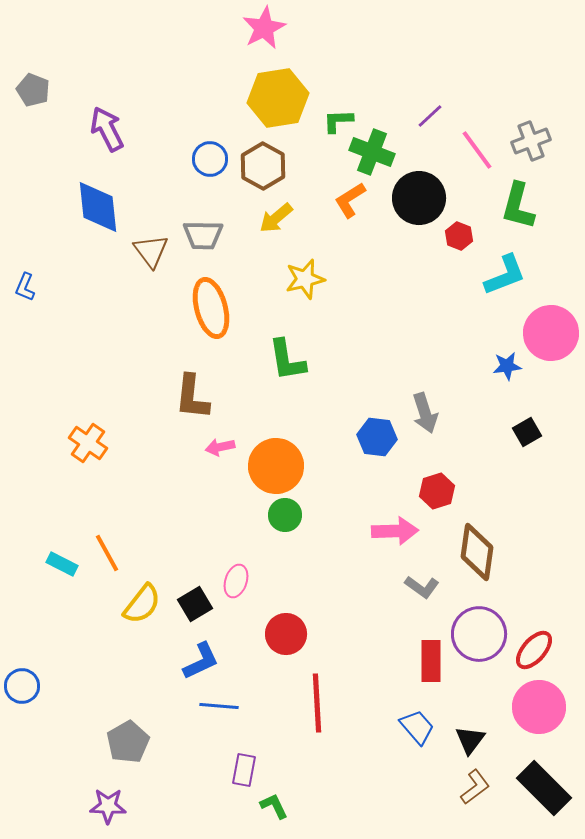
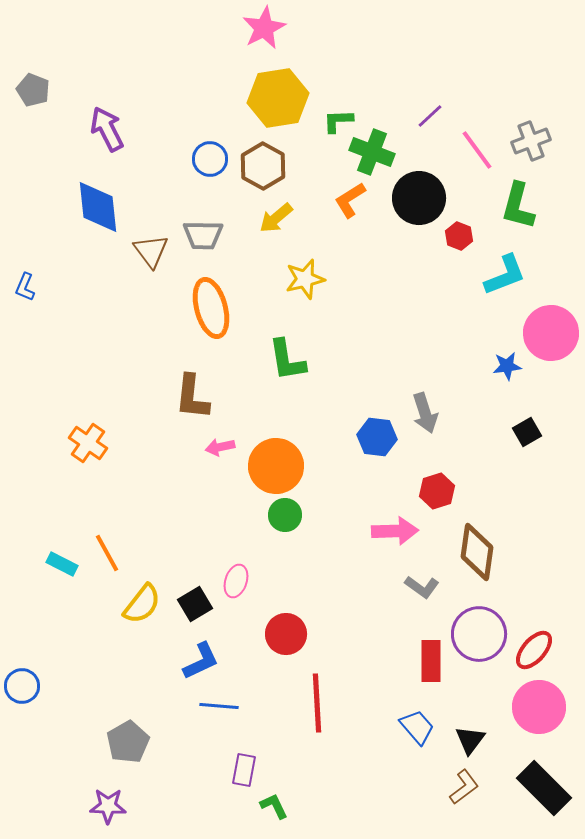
brown L-shape at (475, 787): moved 11 px left
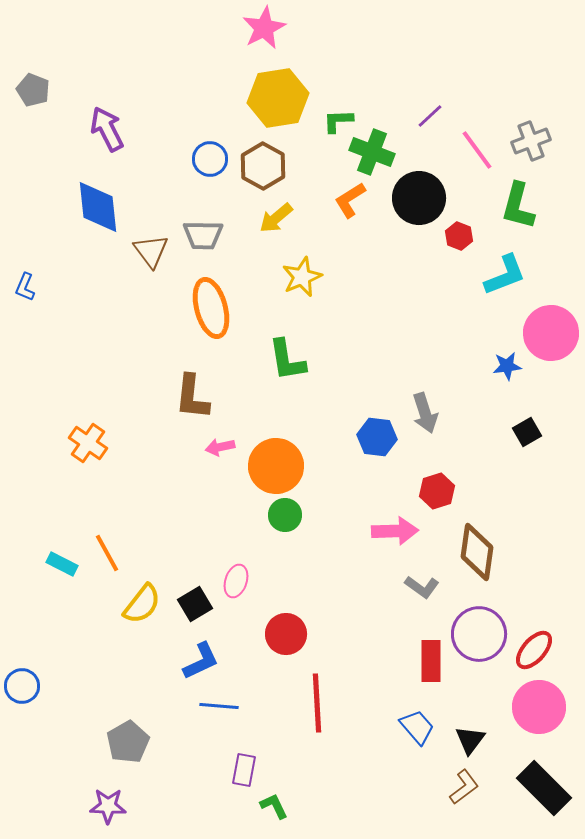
yellow star at (305, 279): moved 3 px left, 2 px up; rotated 9 degrees counterclockwise
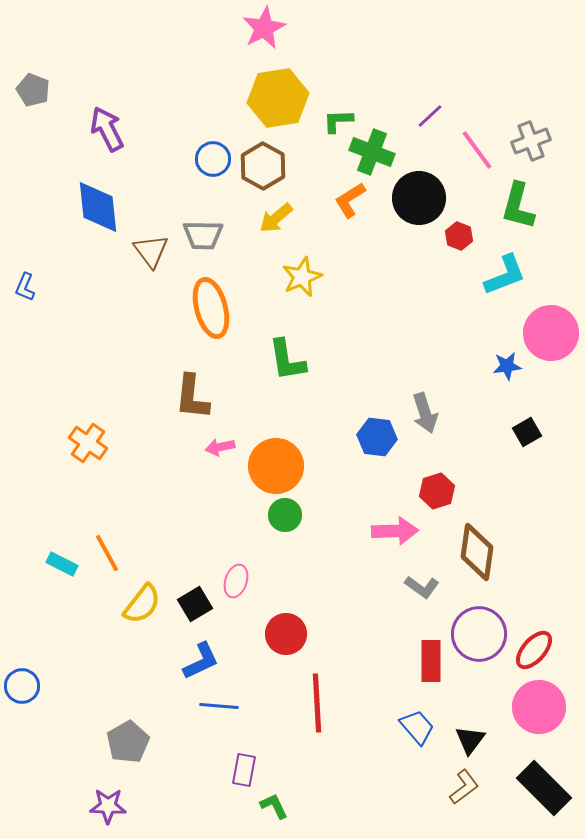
blue circle at (210, 159): moved 3 px right
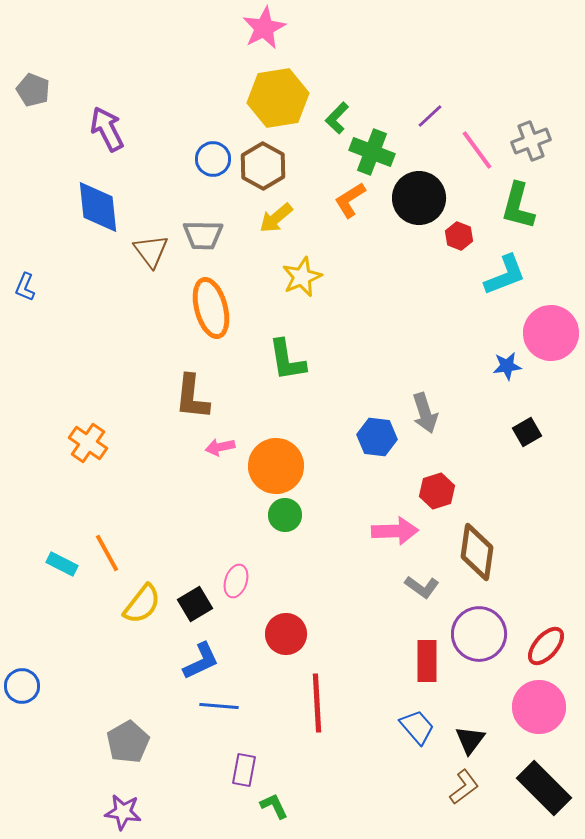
green L-shape at (338, 121): moved 1 px left, 3 px up; rotated 44 degrees counterclockwise
red ellipse at (534, 650): moved 12 px right, 4 px up
red rectangle at (431, 661): moved 4 px left
purple star at (108, 806): moved 15 px right, 6 px down; rotated 6 degrees clockwise
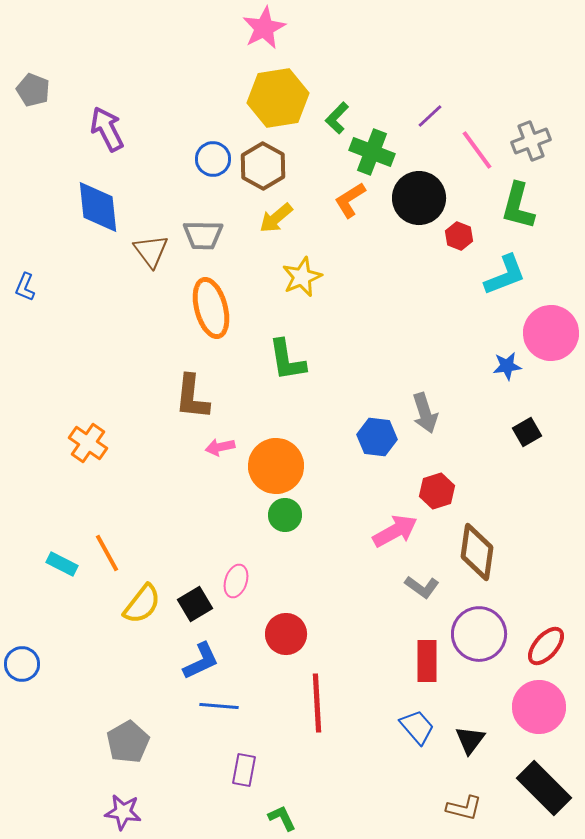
pink arrow at (395, 531): rotated 27 degrees counterclockwise
blue circle at (22, 686): moved 22 px up
brown L-shape at (464, 787): moved 21 px down; rotated 51 degrees clockwise
green L-shape at (274, 806): moved 8 px right, 12 px down
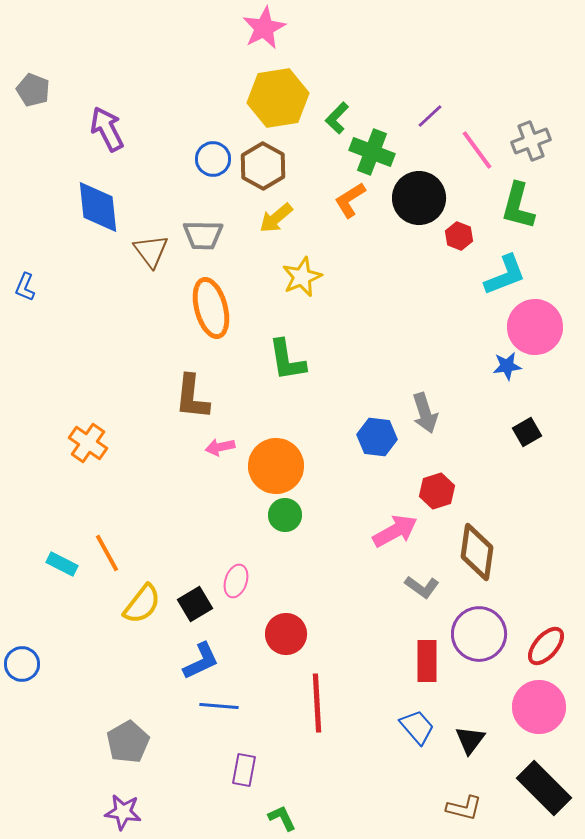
pink circle at (551, 333): moved 16 px left, 6 px up
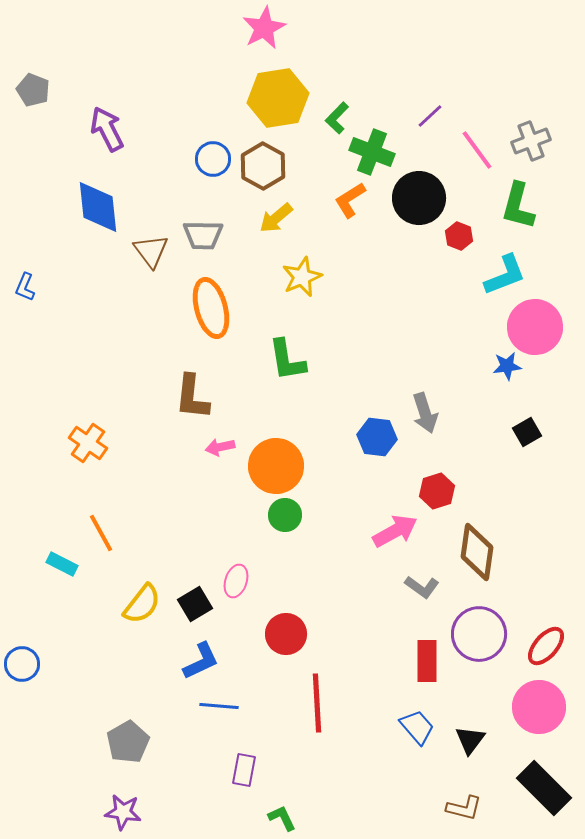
orange line at (107, 553): moved 6 px left, 20 px up
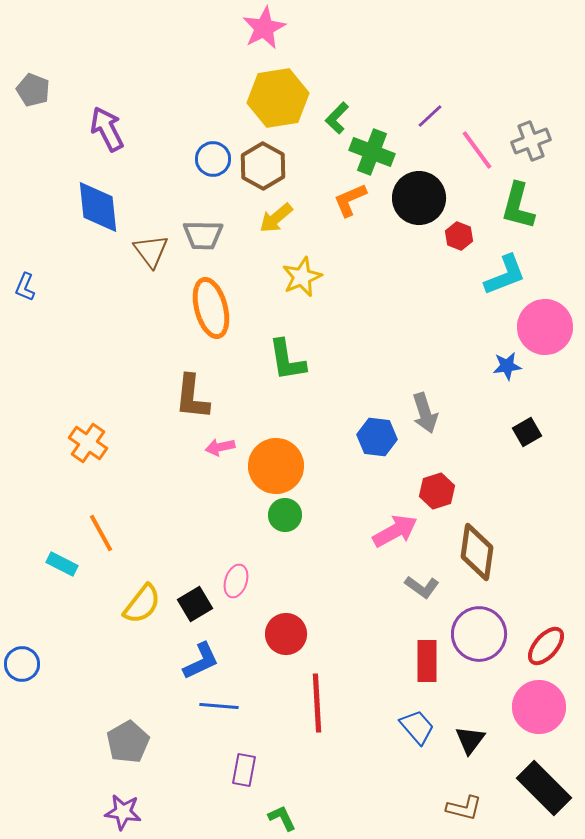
orange L-shape at (350, 200): rotated 9 degrees clockwise
pink circle at (535, 327): moved 10 px right
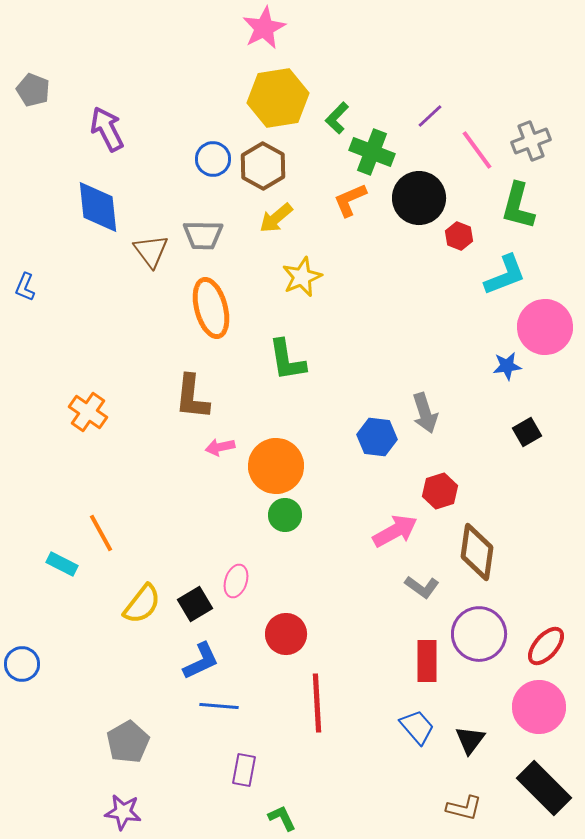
orange cross at (88, 443): moved 31 px up
red hexagon at (437, 491): moved 3 px right
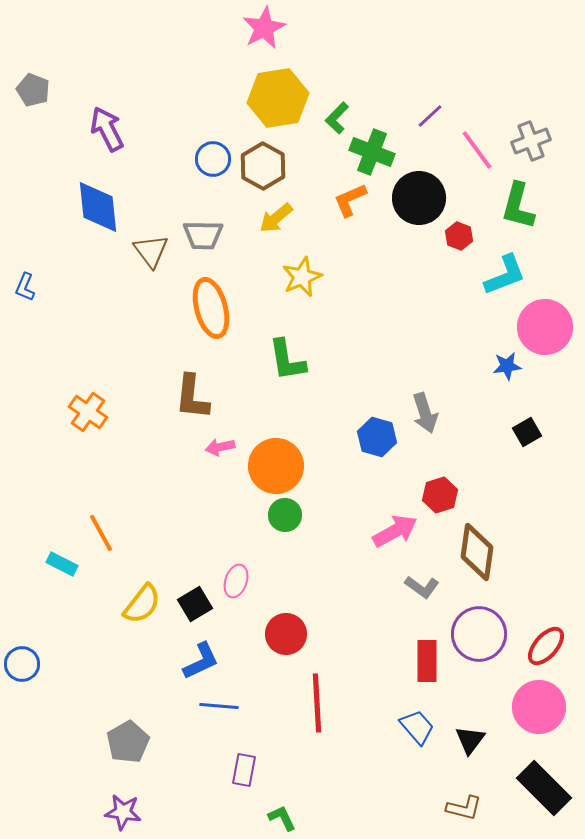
blue hexagon at (377, 437): rotated 9 degrees clockwise
red hexagon at (440, 491): moved 4 px down
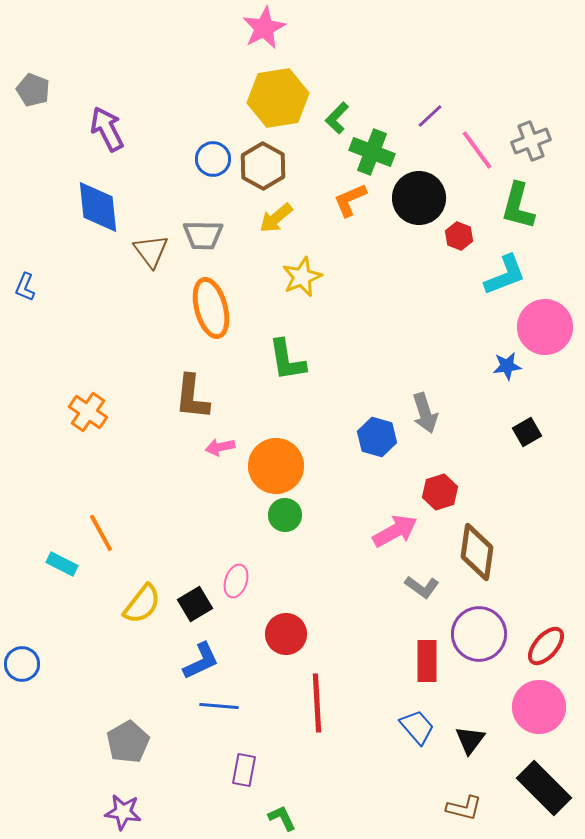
red hexagon at (440, 495): moved 3 px up
